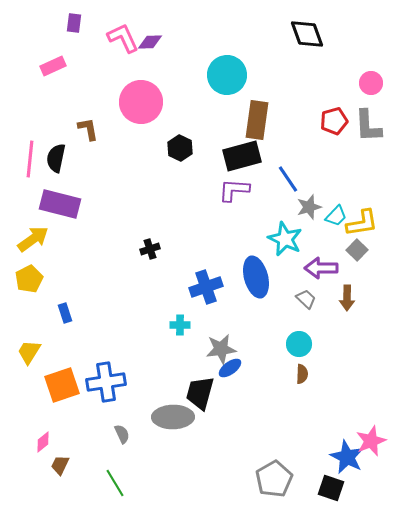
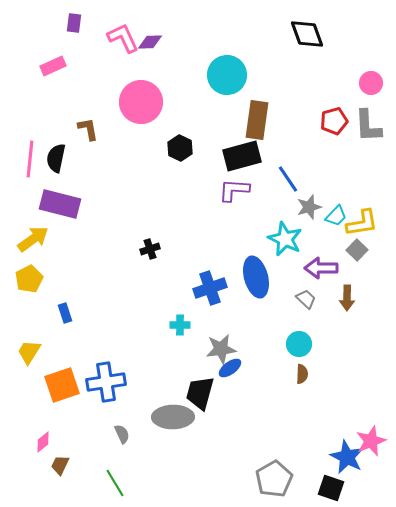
blue cross at (206, 287): moved 4 px right, 1 px down
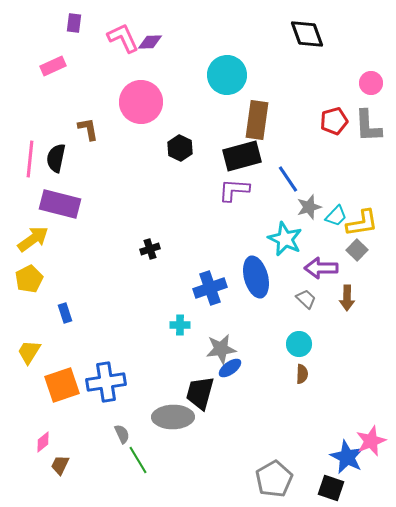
green line at (115, 483): moved 23 px right, 23 px up
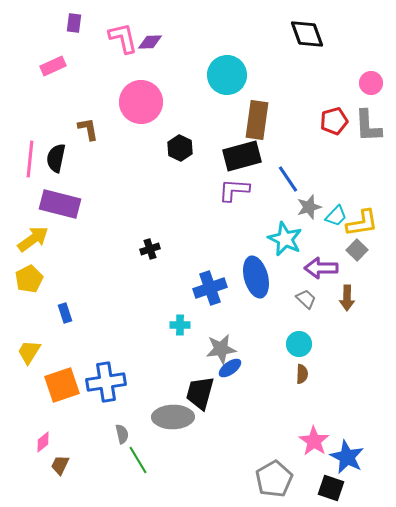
pink L-shape at (123, 38): rotated 12 degrees clockwise
gray semicircle at (122, 434): rotated 12 degrees clockwise
pink star at (371, 441): moved 57 px left; rotated 16 degrees counterclockwise
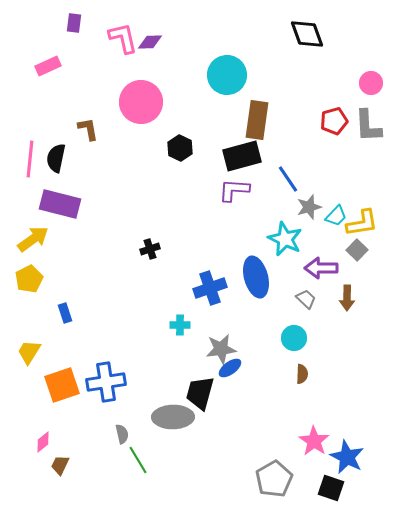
pink rectangle at (53, 66): moved 5 px left
cyan circle at (299, 344): moved 5 px left, 6 px up
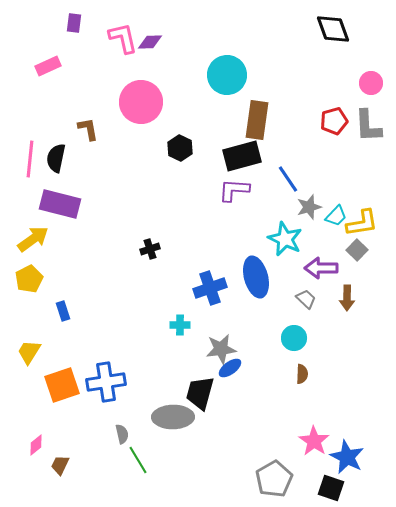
black diamond at (307, 34): moved 26 px right, 5 px up
blue rectangle at (65, 313): moved 2 px left, 2 px up
pink diamond at (43, 442): moved 7 px left, 3 px down
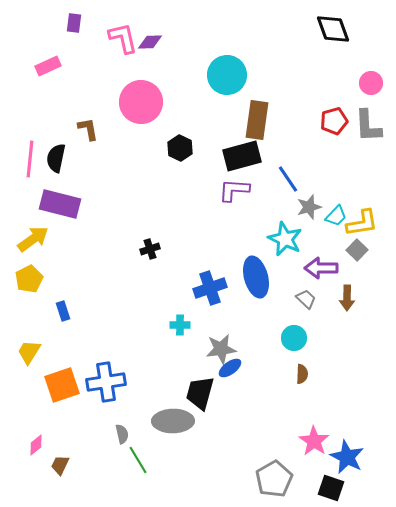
gray ellipse at (173, 417): moved 4 px down
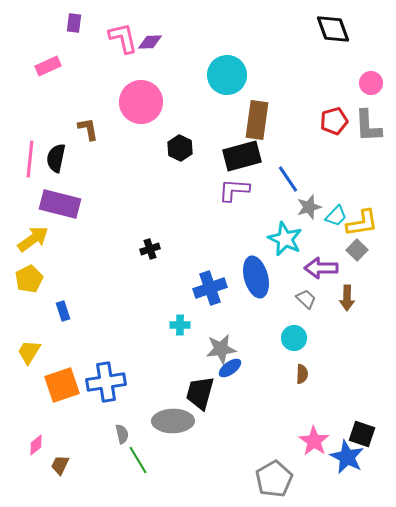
black square at (331, 488): moved 31 px right, 54 px up
